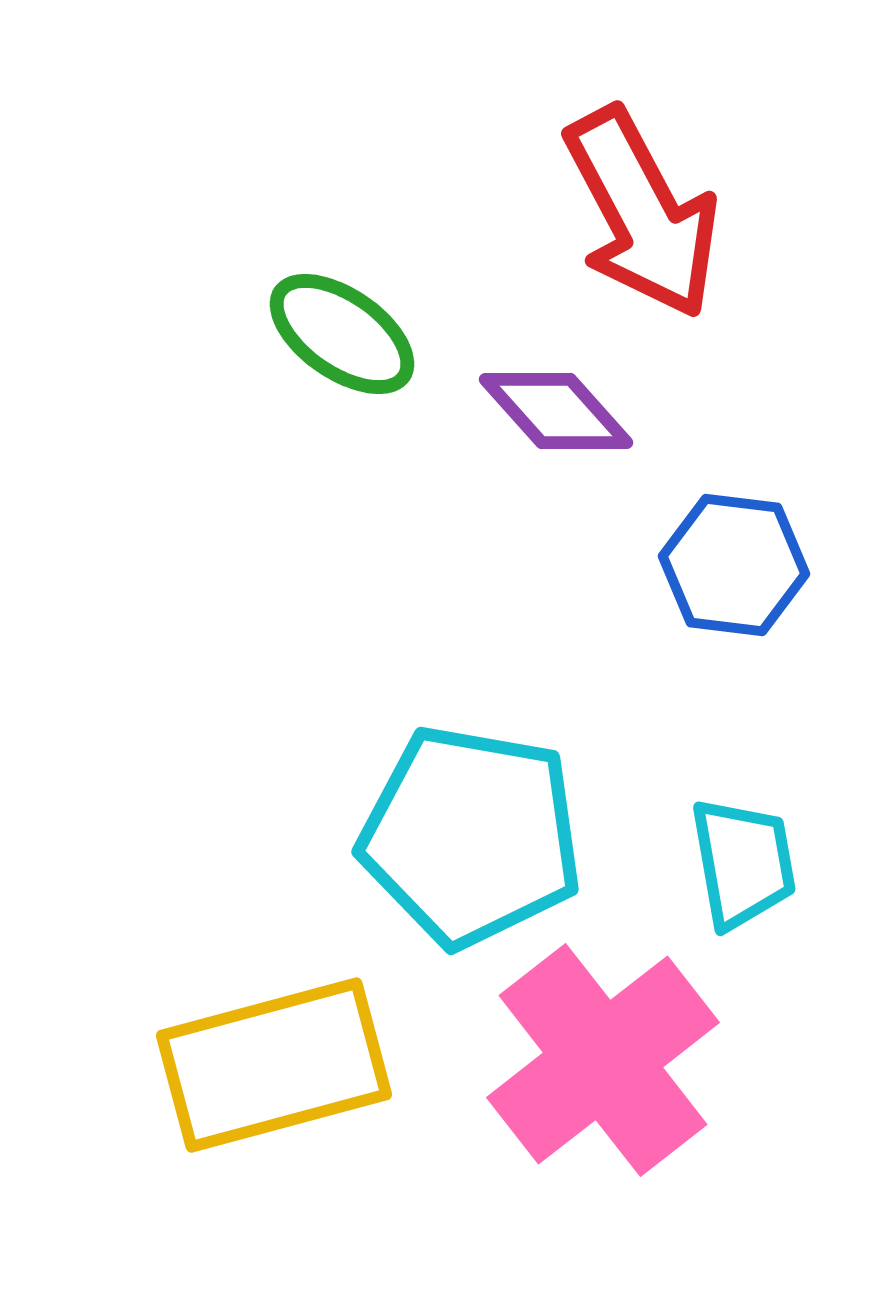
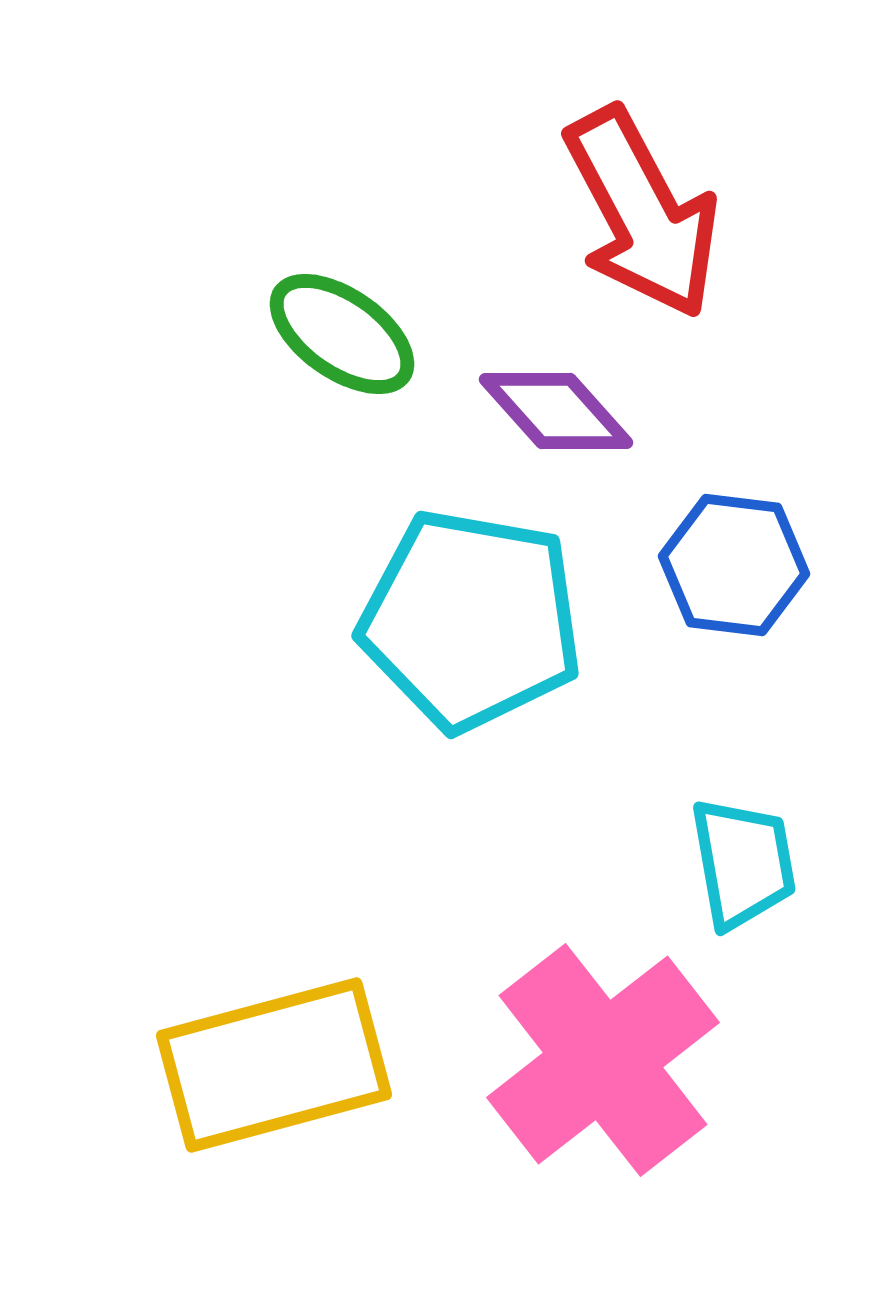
cyan pentagon: moved 216 px up
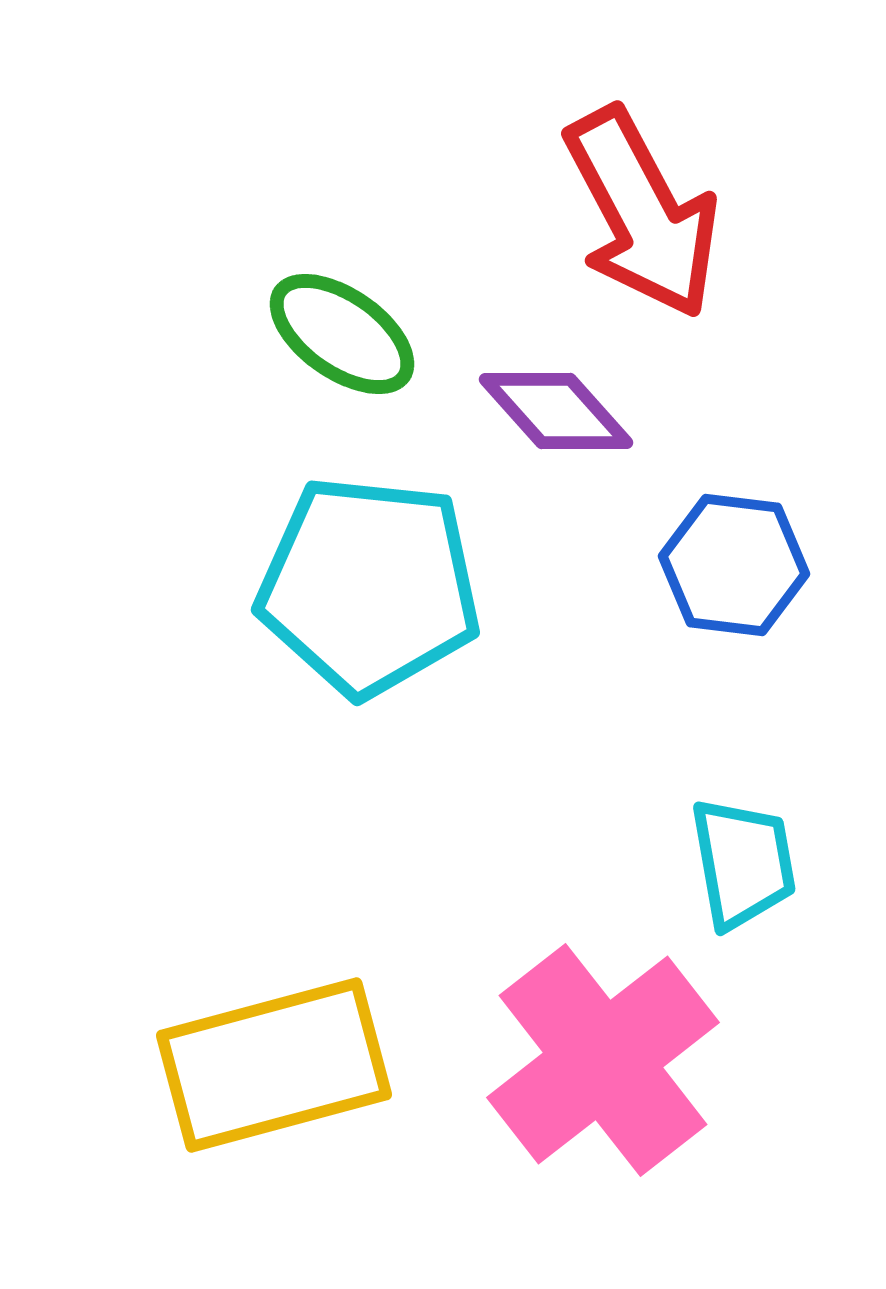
cyan pentagon: moved 102 px left, 34 px up; rotated 4 degrees counterclockwise
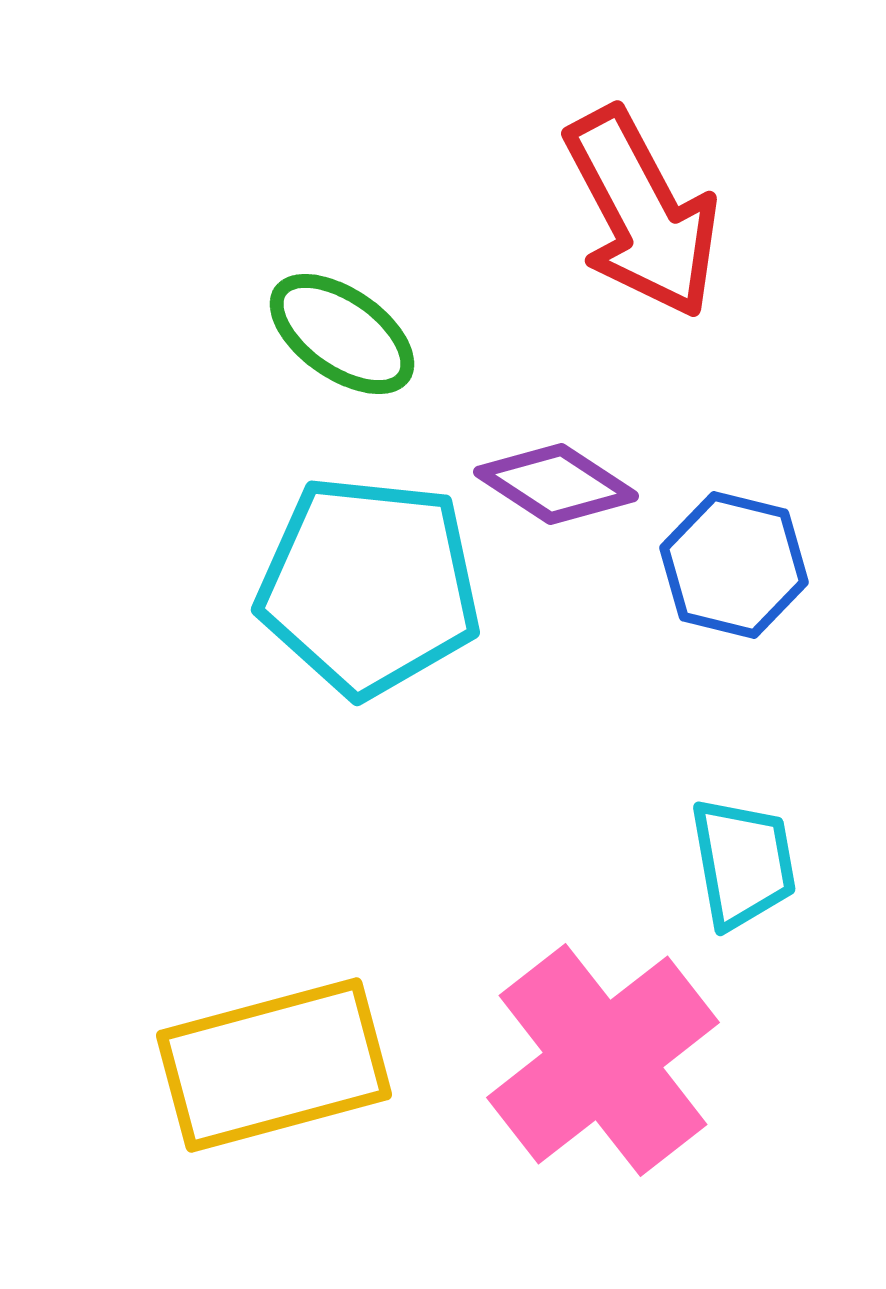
purple diamond: moved 73 px down; rotated 15 degrees counterclockwise
blue hexagon: rotated 7 degrees clockwise
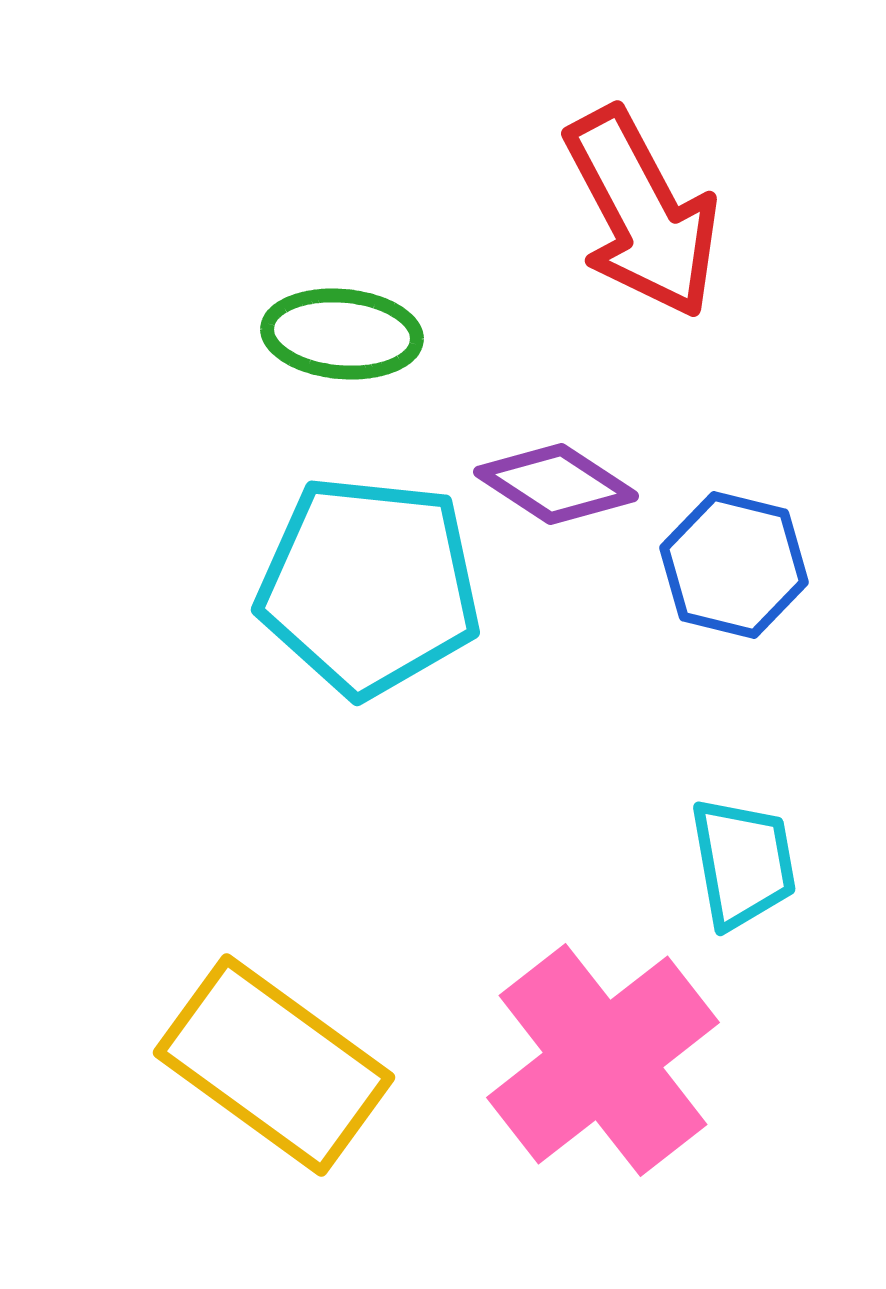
green ellipse: rotated 30 degrees counterclockwise
yellow rectangle: rotated 51 degrees clockwise
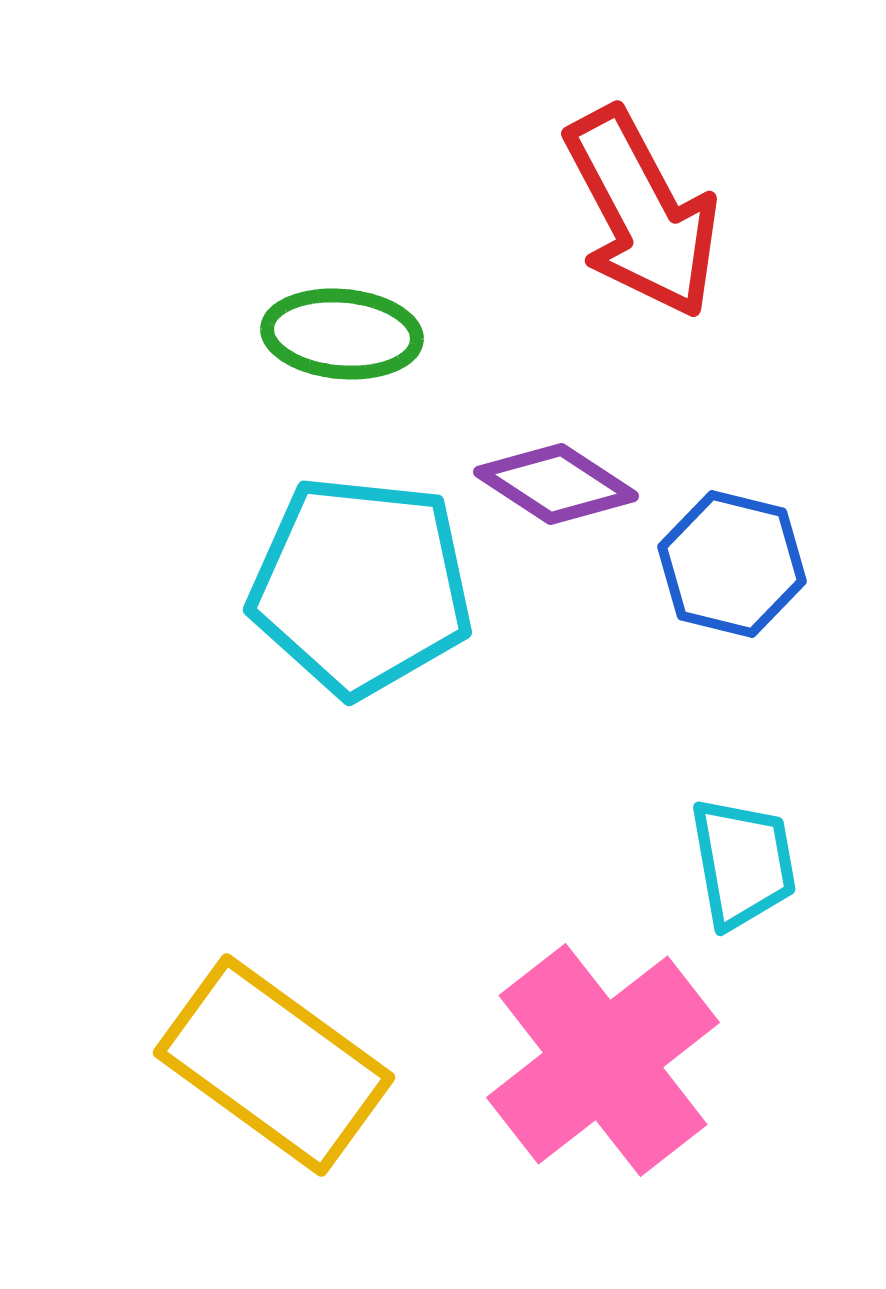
blue hexagon: moved 2 px left, 1 px up
cyan pentagon: moved 8 px left
